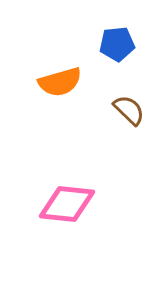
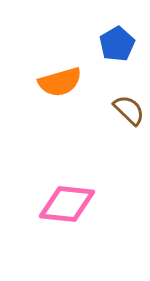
blue pentagon: rotated 24 degrees counterclockwise
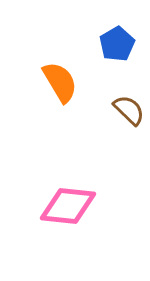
orange semicircle: rotated 105 degrees counterclockwise
pink diamond: moved 1 px right, 2 px down
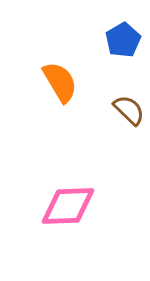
blue pentagon: moved 6 px right, 4 px up
pink diamond: rotated 8 degrees counterclockwise
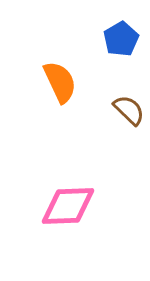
blue pentagon: moved 2 px left, 1 px up
orange semicircle: rotated 6 degrees clockwise
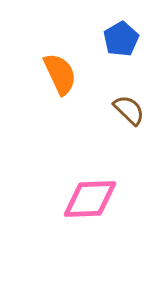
orange semicircle: moved 8 px up
pink diamond: moved 22 px right, 7 px up
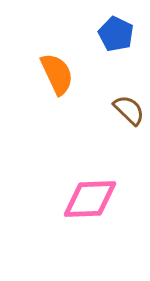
blue pentagon: moved 5 px left, 5 px up; rotated 16 degrees counterclockwise
orange semicircle: moved 3 px left
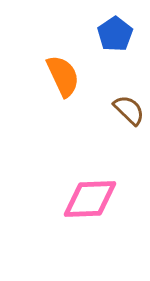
blue pentagon: moved 1 px left; rotated 12 degrees clockwise
orange semicircle: moved 6 px right, 2 px down
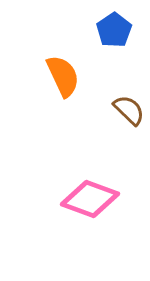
blue pentagon: moved 1 px left, 4 px up
pink diamond: rotated 22 degrees clockwise
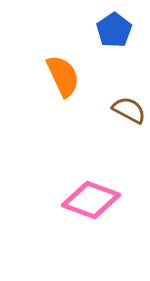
brown semicircle: rotated 16 degrees counterclockwise
pink diamond: moved 1 px right, 1 px down
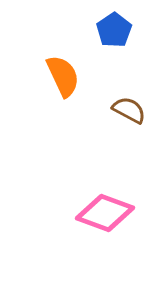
pink diamond: moved 14 px right, 13 px down
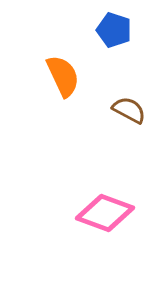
blue pentagon: rotated 20 degrees counterclockwise
